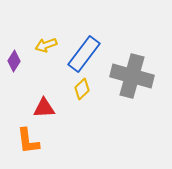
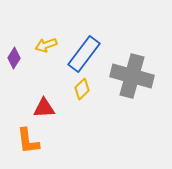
purple diamond: moved 3 px up
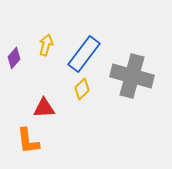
yellow arrow: rotated 125 degrees clockwise
purple diamond: rotated 10 degrees clockwise
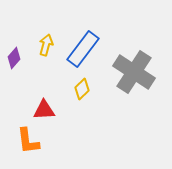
blue rectangle: moved 1 px left, 5 px up
gray cross: moved 2 px right, 4 px up; rotated 18 degrees clockwise
red triangle: moved 2 px down
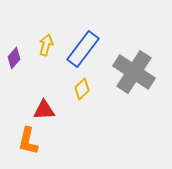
orange L-shape: rotated 20 degrees clockwise
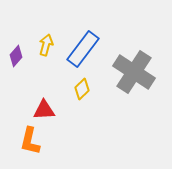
purple diamond: moved 2 px right, 2 px up
orange L-shape: moved 2 px right
